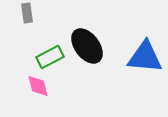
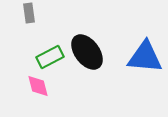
gray rectangle: moved 2 px right
black ellipse: moved 6 px down
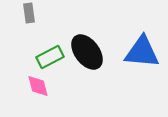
blue triangle: moved 3 px left, 5 px up
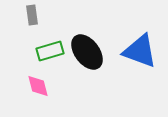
gray rectangle: moved 3 px right, 2 px down
blue triangle: moved 2 px left, 1 px up; rotated 15 degrees clockwise
green rectangle: moved 6 px up; rotated 12 degrees clockwise
